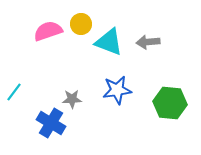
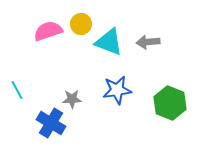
cyan line: moved 3 px right, 2 px up; rotated 66 degrees counterclockwise
green hexagon: rotated 16 degrees clockwise
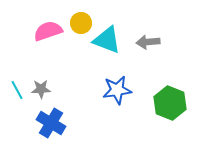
yellow circle: moved 1 px up
cyan triangle: moved 2 px left, 2 px up
gray star: moved 31 px left, 10 px up
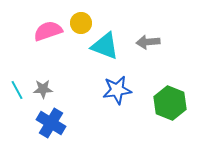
cyan triangle: moved 2 px left, 6 px down
gray star: moved 2 px right
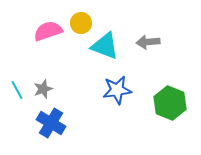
gray star: rotated 18 degrees counterclockwise
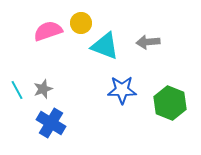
blue star: moved 5 px right; rotated 8 degrees clockwise
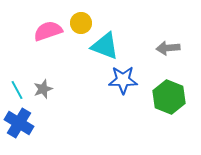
gray arrow: moved 20 px right, 6 px down
blue star: moved 1 px right, 10 px up
green hexagon: moved 1 px left, 6 px up
blue cross: moved 32 px left
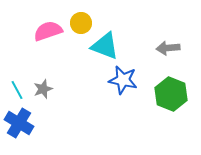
blue star: rotated 12 degrees clockwise
green hexagon: moved 2 px right, 3 px up
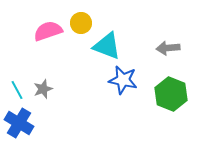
cyan triangle: moved 2 px right
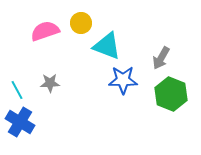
pink semicircle: moved 3 px left
gray arrow: moved 7 px left, 10 px down; rotated 55 degrees counterclockwise
blue star: rotated 12 degrees counterclockwise
gray star: moved 7 px right, 6 px up; rotated 18 degrees clockwise
blue cross: moved 1 px right, 1 px up
